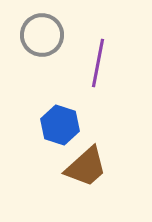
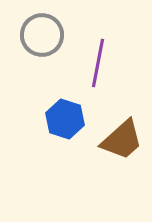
blue hexagon: moved 5 px right, 6 px up
brown trapezoid: moved 36 px right, 27 px up
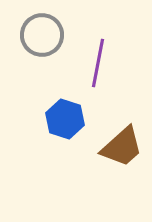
brown trapezoid: moved 7 px down
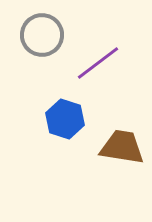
purple line: rotated 42 degrees clockwise
brown trapezoid: rotated 129 degrees counterclockwise
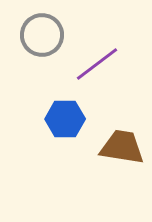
purple line: moved 1 px left, 1 px down
blue hexagon: rotated 18 degrees counterclockwise
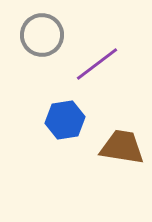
blue hexagon: moved 1 px down; rotated 9 degrees counterclockwise
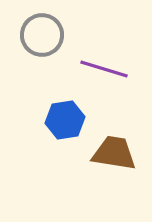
purple line: moved 7 px right, 5 px down; rotated 54 degrees clockwise
brown trapezoid: moved 8 px left, 6 px down
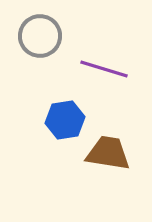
gray circle: moved 2 px left, 1 px down
brown trapezoid: moved 6 px left
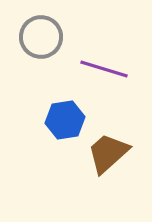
gray circle: moved 1 px right, 1 px down
brown trapezoid: rotated 51 degrees counterclockwise
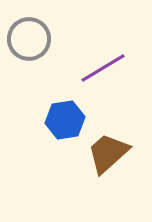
gray circle: moved 12 px left, 2 px down
purple line: moved 1 px left, 1 px up; rotated 48 degrees counterclockwise
